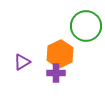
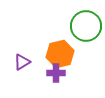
orange hexagon: rotated 12 degrees clockwise
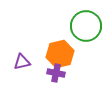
purple triangle: rotated 18 degrees clockwise
purple cross: rotated 12 degrees clockwise
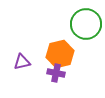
green circle: moved 2 px up
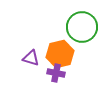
green circle: moved 4 px left, 3 px down
purple triangle: moved 9 px right, 4 px up; rotated 30 degrees clockwise
